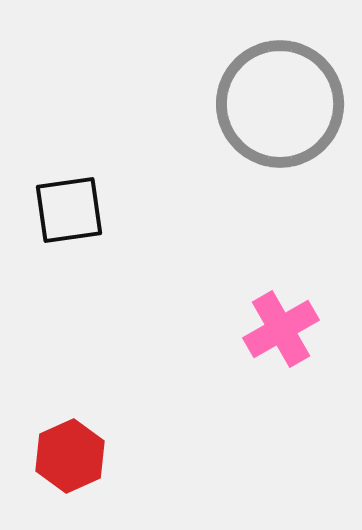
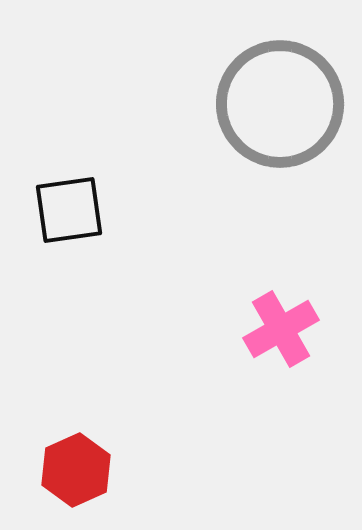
red hexagon: moved 6 px right, 14 px down
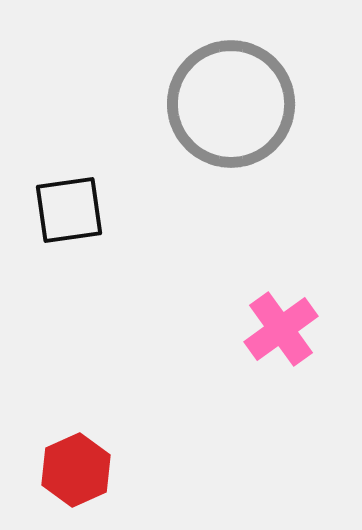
gray circle: moved 49 px left
pink cross: rotated 6 degrees counterclockwise
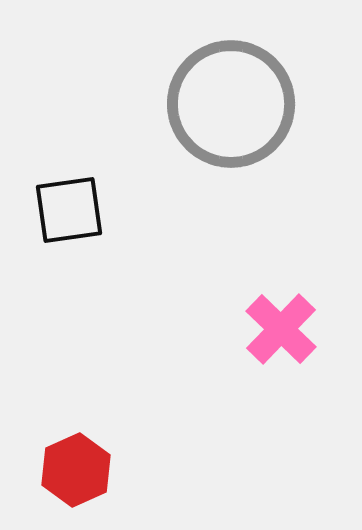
pink cross: rotated 10 degrees counterclockwise
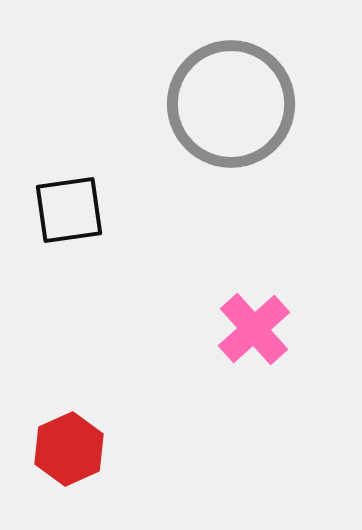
pink cross: moved 27 px left; rotated 4 degrees clockwise
red hexagon: moved 7 px left, 21 px up
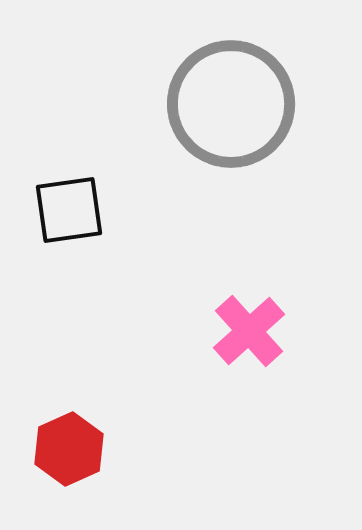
pink cross: moved 5 px left, 2 px down
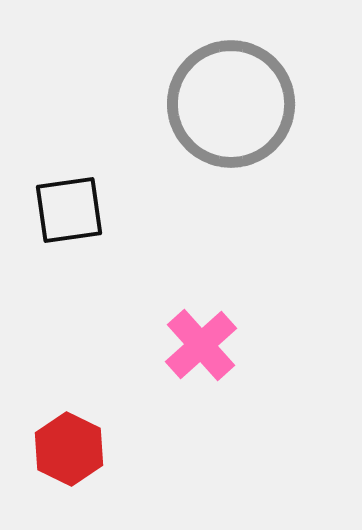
pink cross: moved 48 px left, 14 px down
red hexagon: rotated 10 degrees counterclockwise
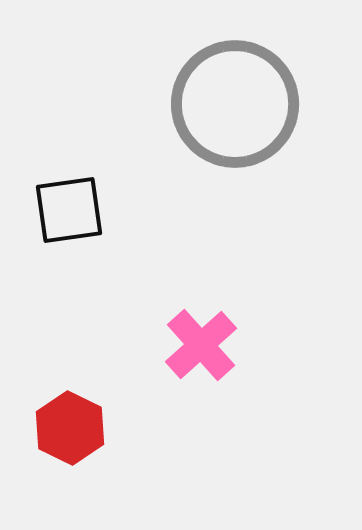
gray circle: moved 4 px right
red hexagon: moved 1 px right, 21 px up
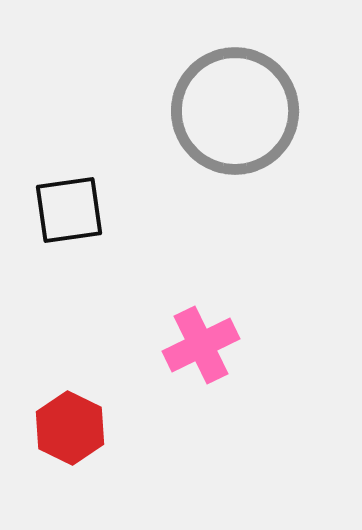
gray circle: moved 7 px down
pink cross: rotated 16 degrees clockwise
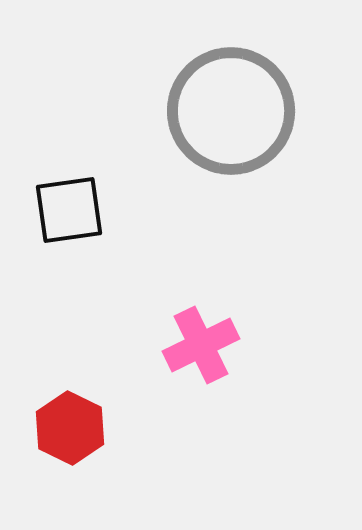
gray circle: moved 4 px left
